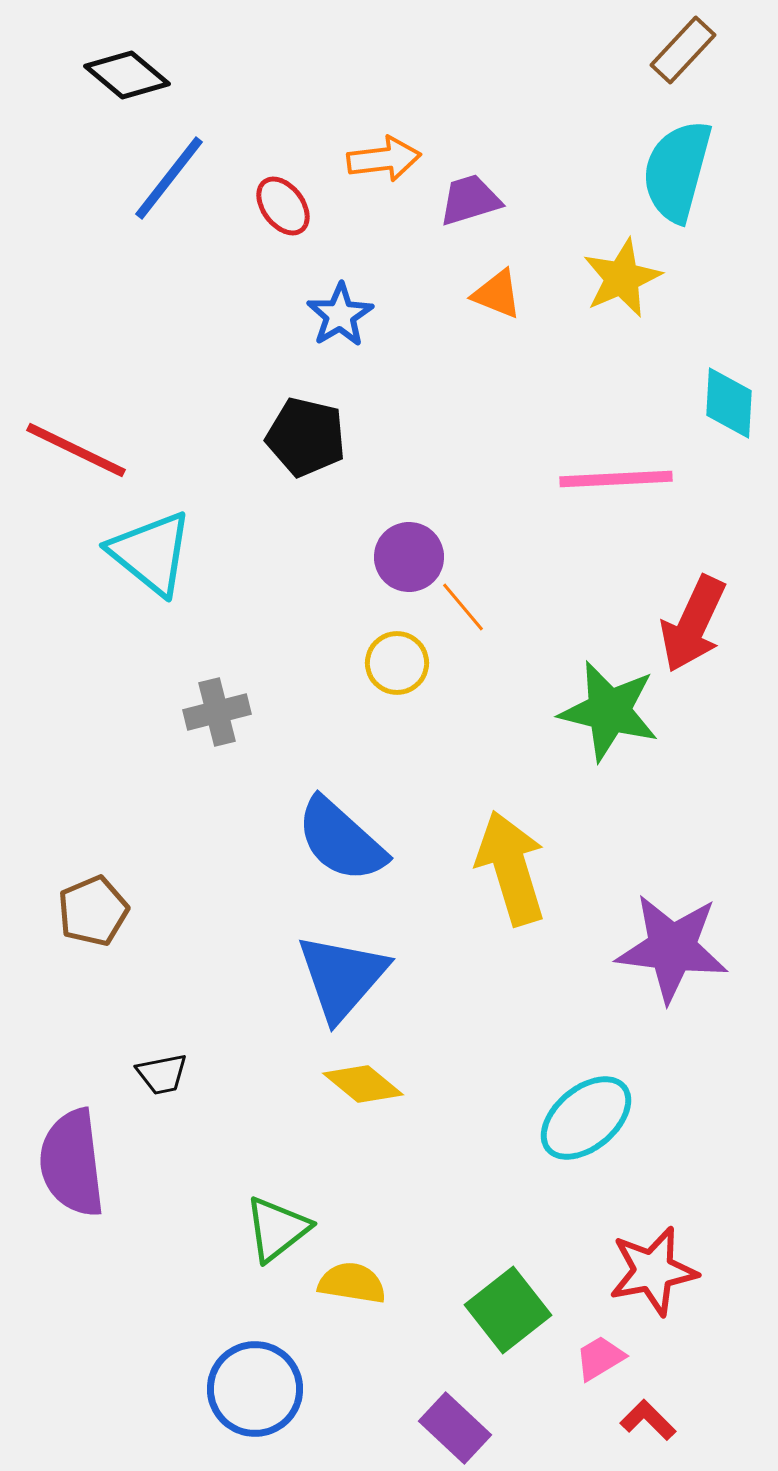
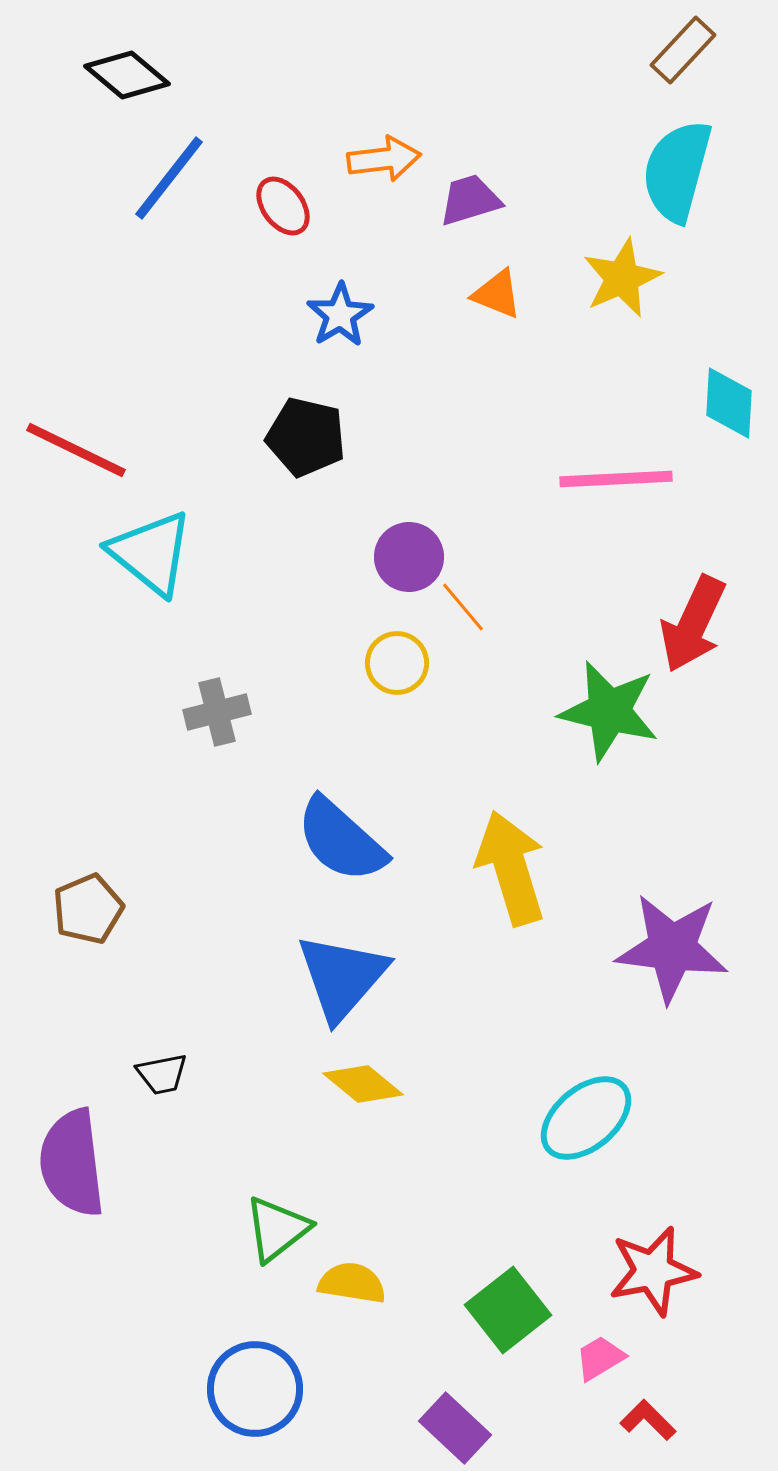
brown pentagon: moved 5 px left, 2 px up
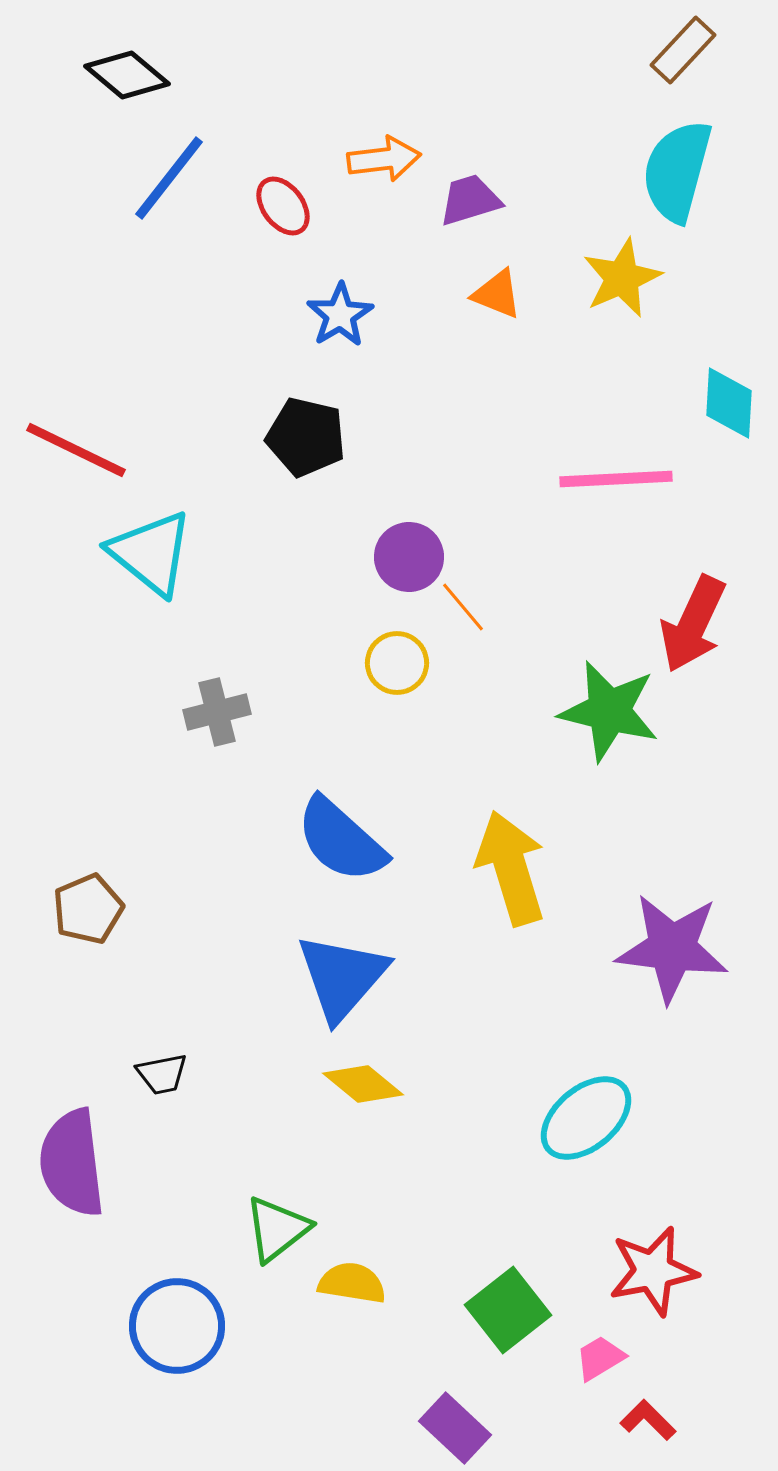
blue circle: moved 78 px left, 63 px up
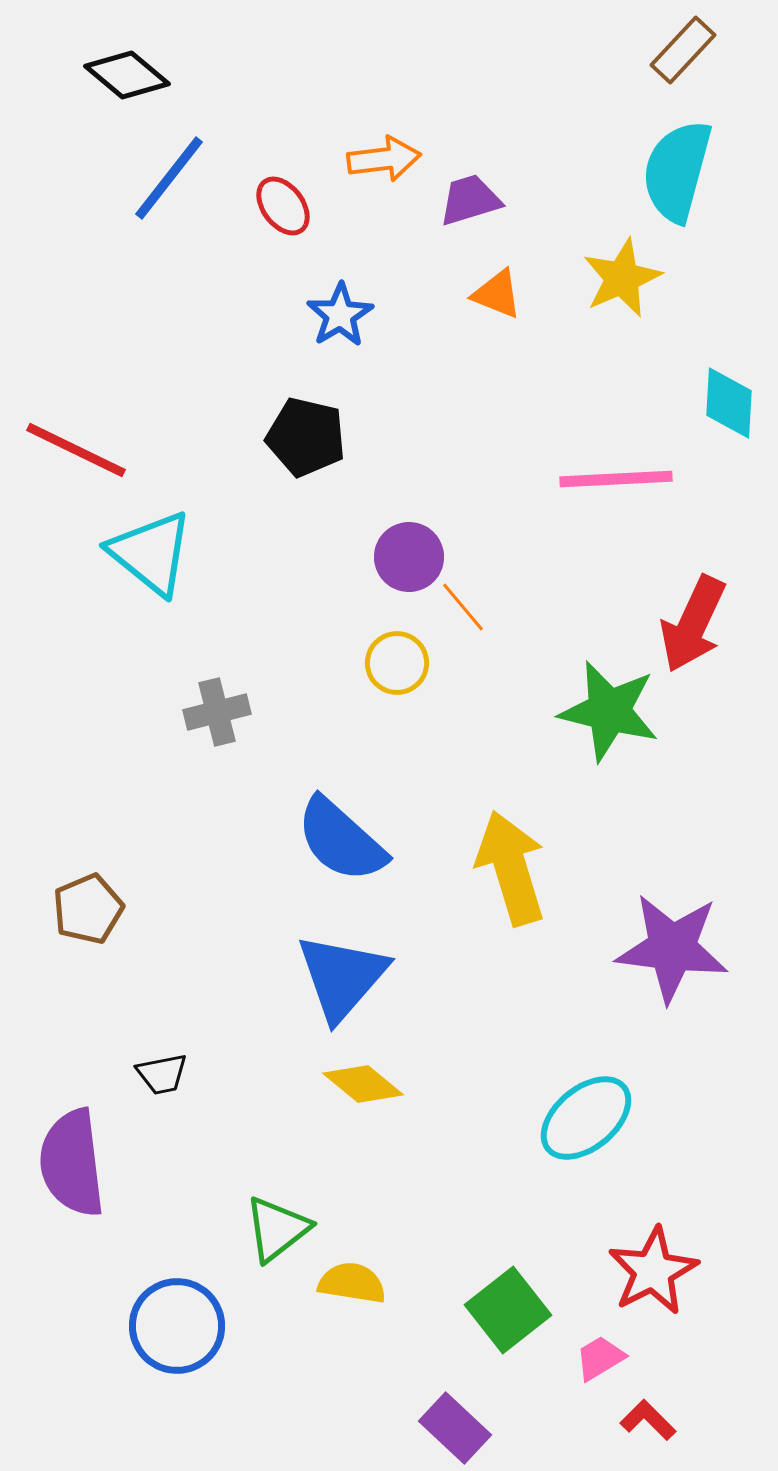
red star: rotated 16 degrees counterclockwise
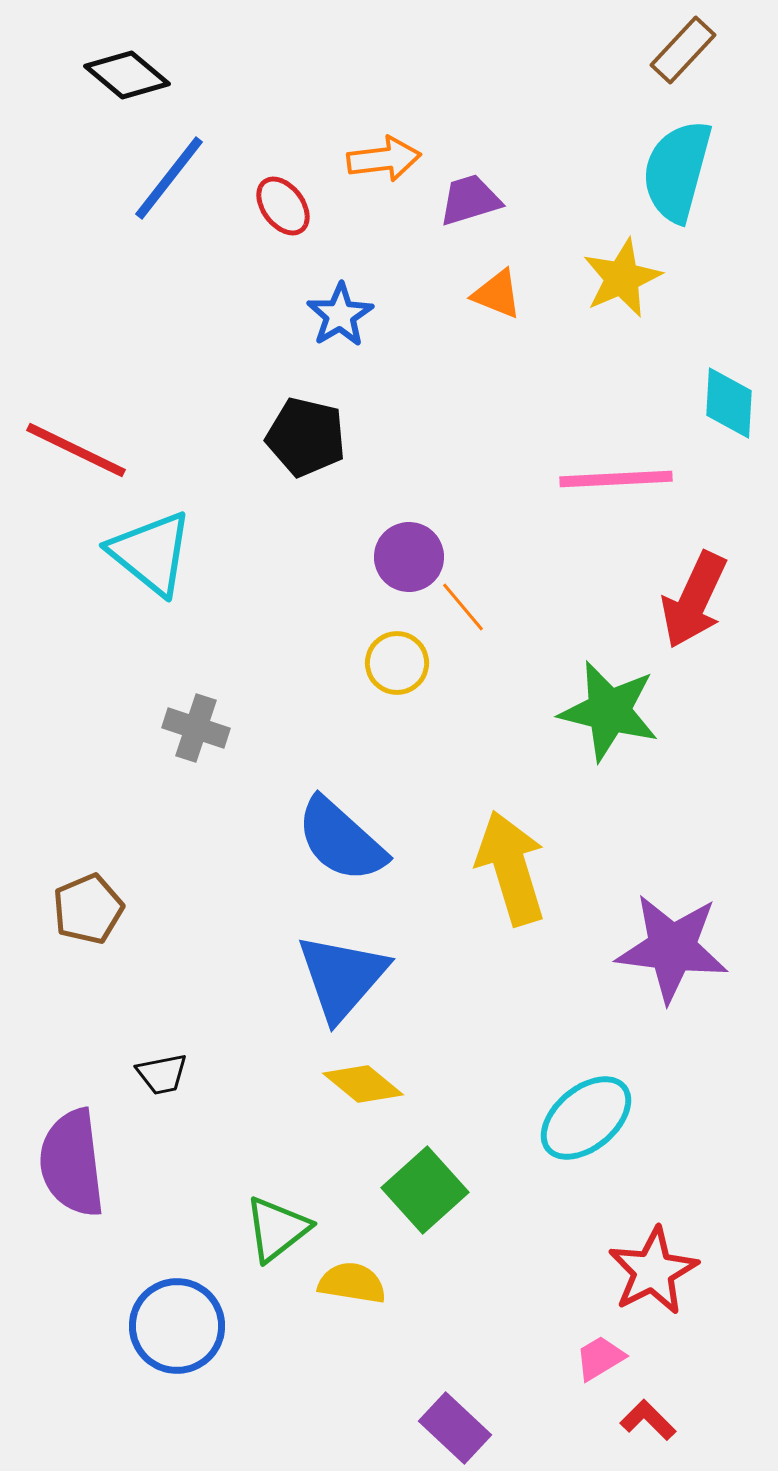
red arrow: moved 1 px right, 24 px up
gray cross: moved 21 px left, 16 px down; rotated 32 degrees clockwise
green square: moved 83 px left, 120 px up; rotated 4 degrees counterclockwise
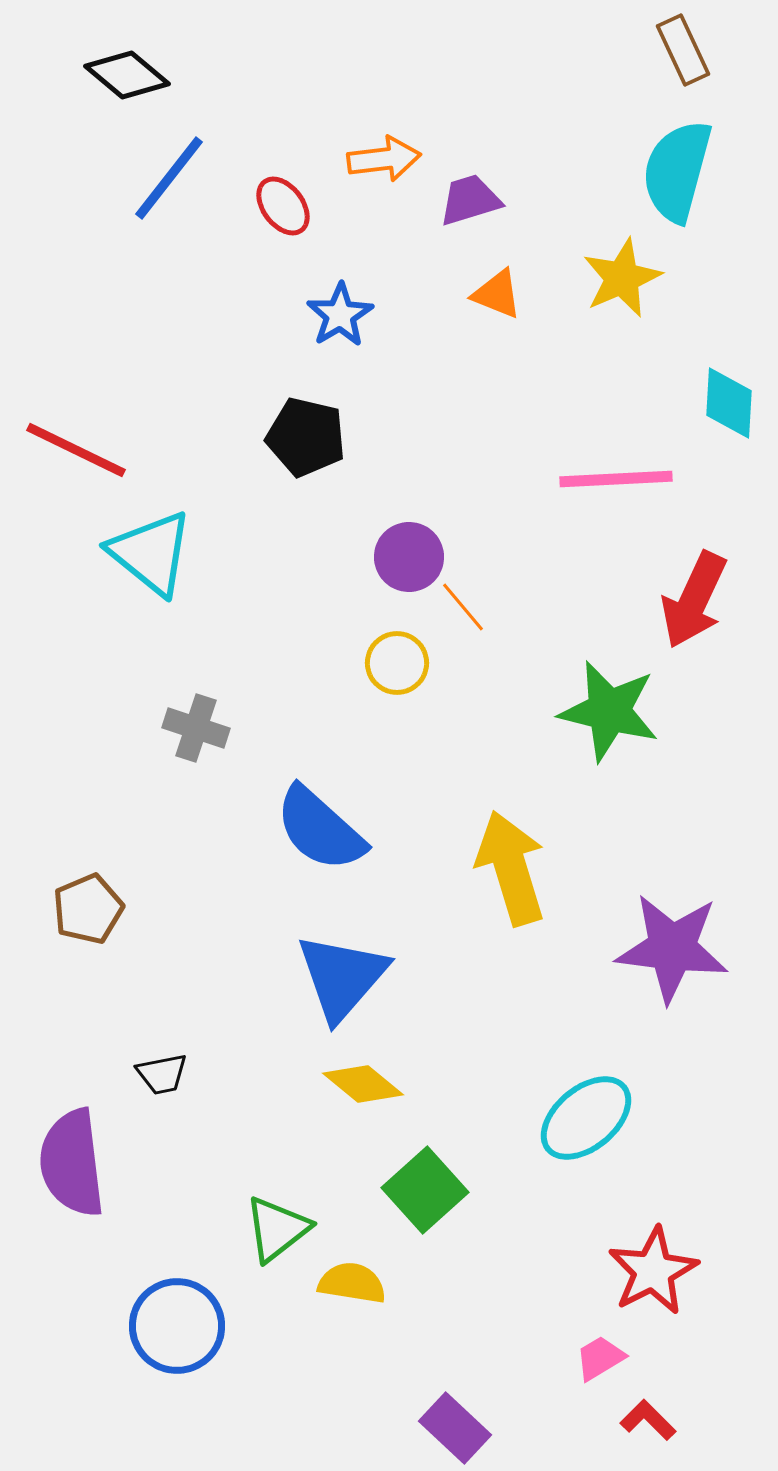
brown rectangle: rotated 68 degrees counterclockwise
blue semicircle: moved 21 px left, 11 px up
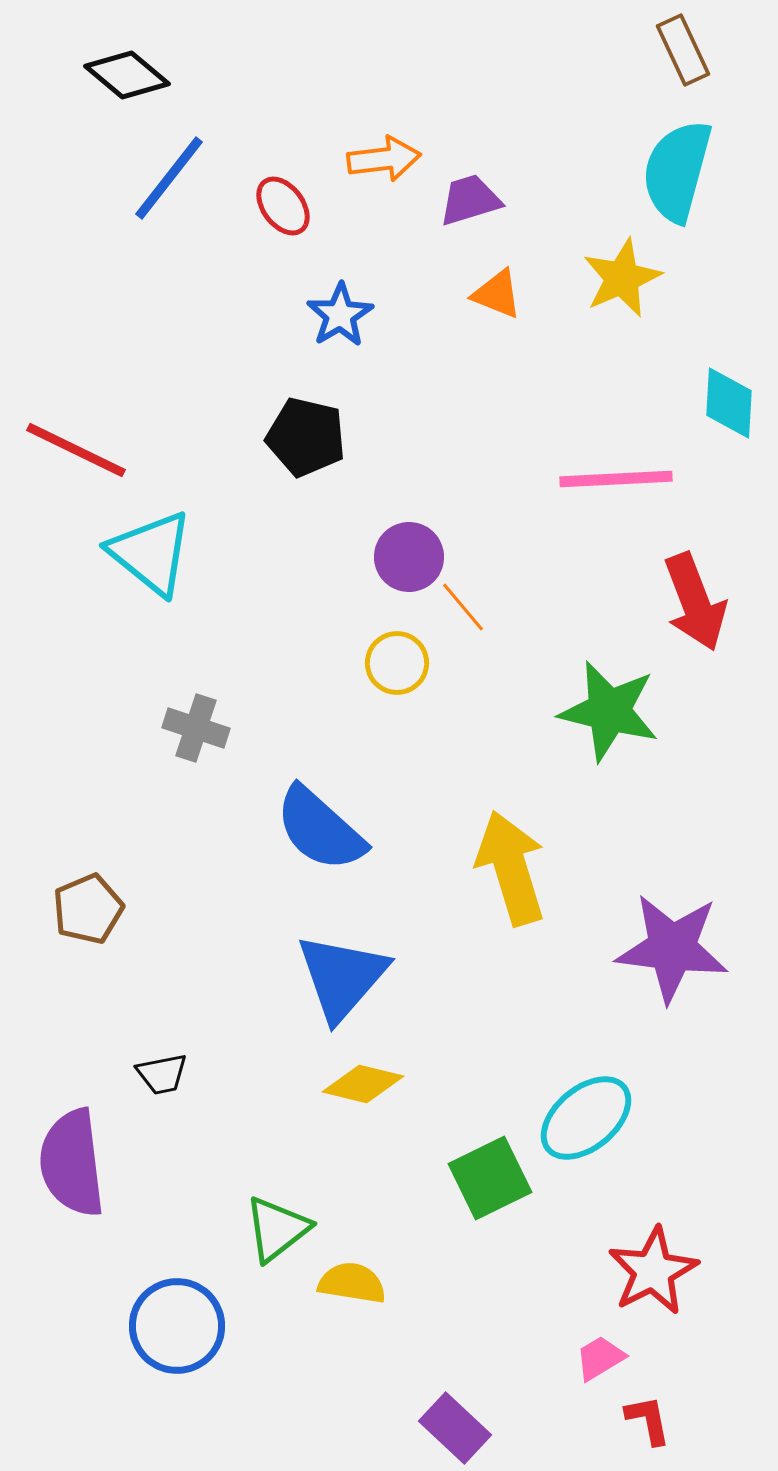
red arrow: moved 1 px right, 2 px down; rotated 46 degrees counterclockwise
yellow diamond: rotated 26 degrees counterclockwise
green square: moved 65 px right, 12 px up; rotated 16 degrees clockwise
red L-shape: rotated 34 degrees clockwise
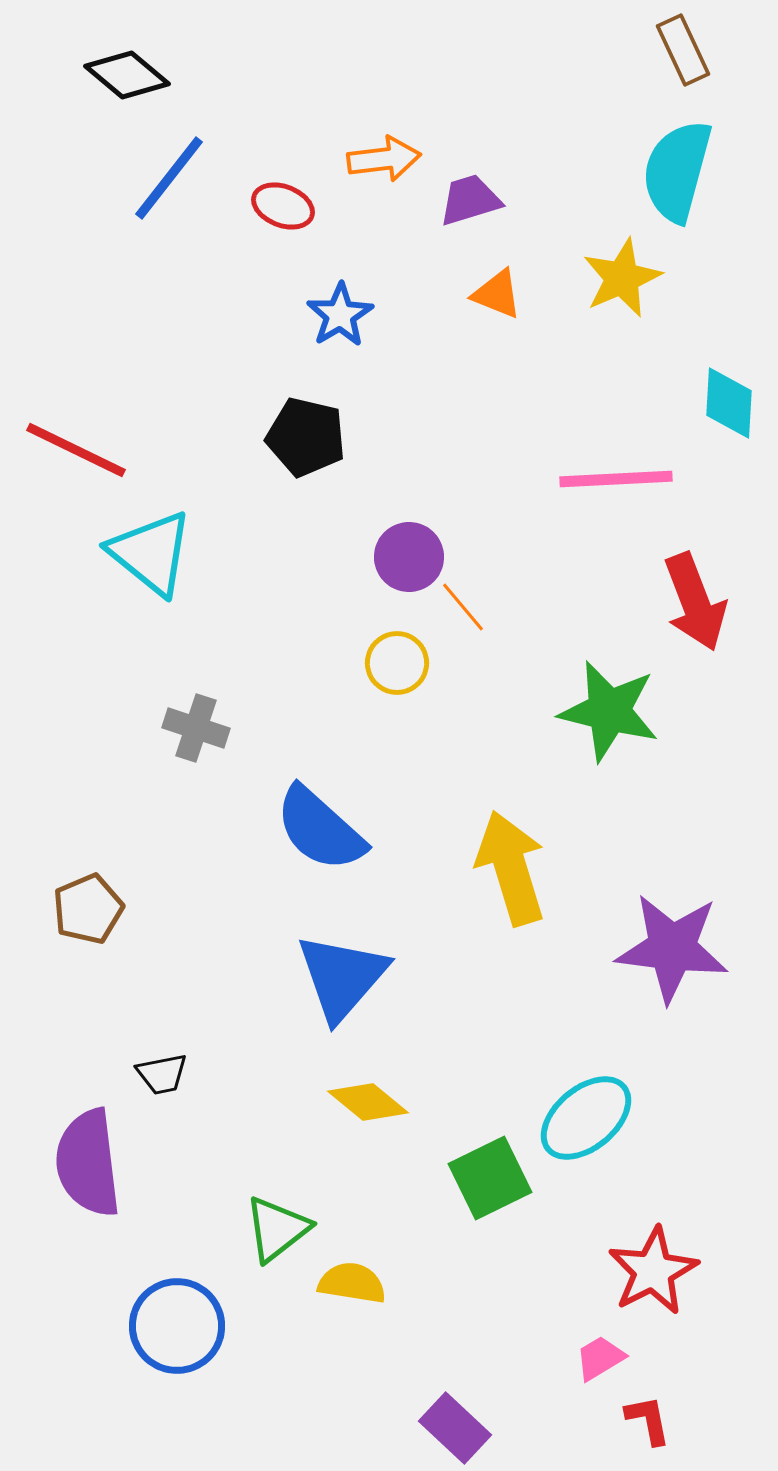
red ellipse: rotated 32 degrees counterclockwise
yellow diamond: moved 5 px right, 18 px down; rotated 26 degrees clockwise
purple semicircle: moved 16 px right
